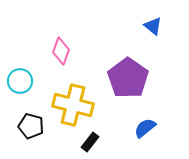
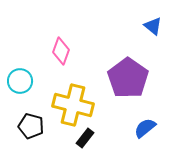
black rectangle: moved 5 px left, 4 px up
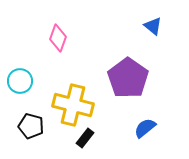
pink diamond: moved 3 px left, 13 px up
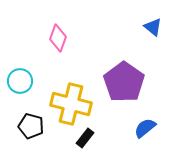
blue triangle: moved 1 px down
purple pentagon: moved 4 px left, 4 px down
yellow cross: moved 2 px left, 1 px up
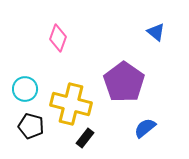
blue triangle: moved 3 px right, 5 px down
cyan circle: moved 5 px right, 8 px down
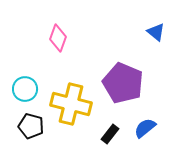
purple pentagon: moved 1 px left, 1 px down; rotated 12 degrees counterclockwise
black rectangle: moved 25 px right, 4 px up
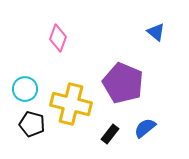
black pentagon: moved 1 px right, 2 px up
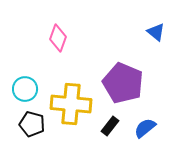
yellow cross: rotated 9 degrees counterclockwise
black rectangle: moved 8 px up
